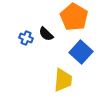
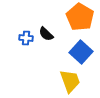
orange pentagon: moved 6 px right
blue cross: rotated 16 degrees counterclockwise
yellow trapezoid: moved 7 px right, 1 px down; rotated 25 degrees counterclockwise
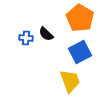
orange pentagon: moved 1 px down
blue square: moved 1 px left; rotated 20 degrees clockwise
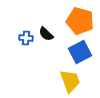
orange pentagon: moved 3 px down; rotated 16 degrees counterclockwise
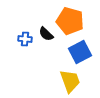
orange pentagon: moved 10 px left
blue cross: moved 1 px left, 1 px down
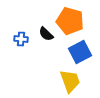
blue cross: moved 4 px left
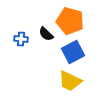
blue square: moved 7 px left
yellow trapezoid: rotated 135 degrees clockwise
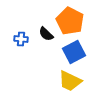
orange pentagon: rotated 12 degrees clockwise
blue square: moved 1 px right
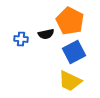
black semicircle: rotated 56 degrees counterclockwise
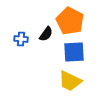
black semicircle: rotated 42 degrees counterclockwise
blue square: rotated 25 degrees clockwise
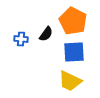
orange pentagon: moved 3 px right
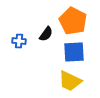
blue cross: moved 2 px left, 2 px down
